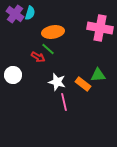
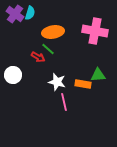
pink cross: moved 5 px left, 3 px down
orange rectangle: rotated 28 degrees counterclockwise
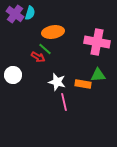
pink cross: moved 2 px right, 11 px down
green line: moved 3 px left
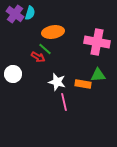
white circle: moved 1 px up
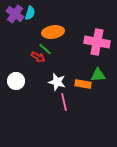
white circle: moved 3 px right, 7 px down
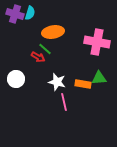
purple cross: rotated 18 degrees counterclockwise
green triangle: moved 1 px right, 3 px down
white circle: moved 2 px up
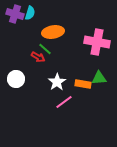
white star: rotated 24 degrees clockwise
pink line: rotated 66 degrees clockwise
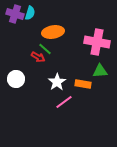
green triangle: moved 1 px right, 7 px up
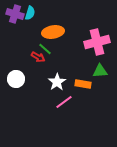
pink cross: rotated 25 degrees counterclockwise
